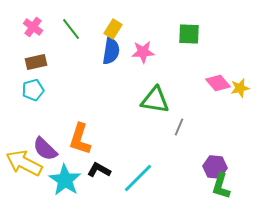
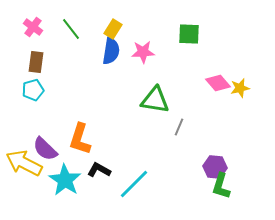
brown rectangle: rotated 70 degrees counterclockwise
cyan line: moved 4 px left, 6 px down
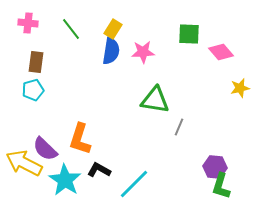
pink cross: moved 5 px left, 4 px up; rotated 30 degrees counterclockwise
pink diamond: moved 3 px right, 31 px up
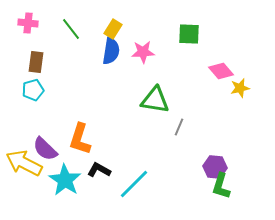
pink diamond: moved 19 px down
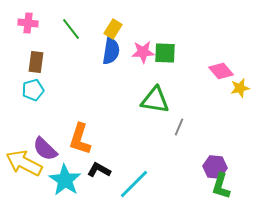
green square: moved 24 px left, 19 px down
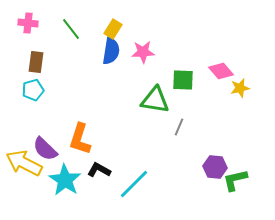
green square: moved 18 px right, 27 px down
green L-shape: moved 14 px right, 6 px up; rotated 60 degrees clockwise
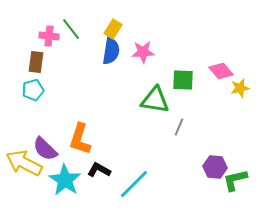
pink cross: moved 21 px right, 13 px down
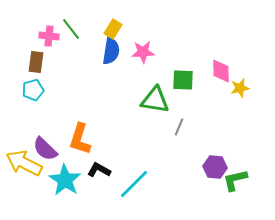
pink diamond: rotated 40 degrees clockwise
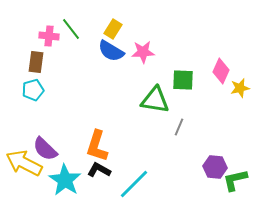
blue semicircle: rotated 112 degrees clockwise
pink diamond: rotated 25 degrees clockwise
orange L-shape: moved 17 px right, 7 px down
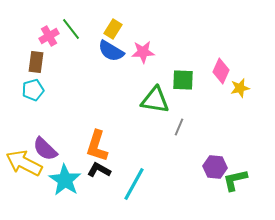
pink cross: rotated 36 degrees counterclockwise
cyan line: rotated 16 degrees counterclockwise
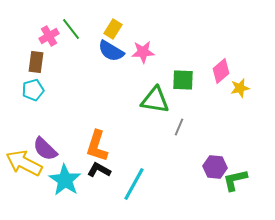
pink diamond: rotated 25 degrees clockwise
